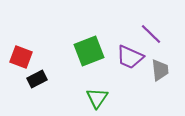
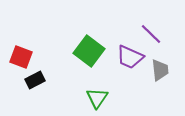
green square: rotated 32 degrees counterclockwise
black rectangle: moved 2 px left, 1 px down
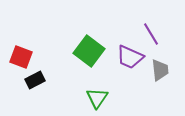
purple line: rotated 15 degrees clockwise
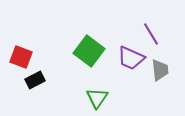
purple trapezoid: moved 1 px right, 1 px down
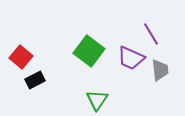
red square: rotated 20 degrees clockwise
green triangle: moved 2 px down
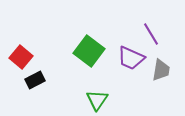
gray trapezoid: moved 1 px right; rotated 15 degrees clockwise
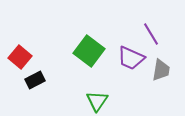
red square: moved 1 px left
green triangle: moved 1 px down
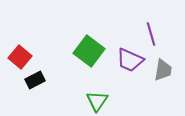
purple line: rotated 15 degrees clockwise
purple trapezoid: moved 1 px left, 2 px down
gray trapezoid: moved 2 px right
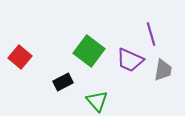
black rectangle: moved 28 px right, 2 px down
green triangle: rotated 15 degrees counterclockwise
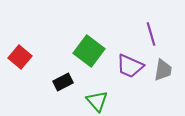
purple trapezoid: moved 6 px down
